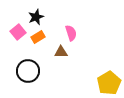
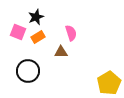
pink square: rotated 28 degrees counterclockwise
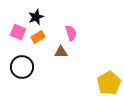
black circle: moved 6 px left, 4 px up
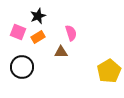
black star: moved 2 px right, 1 px up
yellow pentagon: moved 12 px up
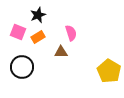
black star: moved 1 px up
yellow pentagon: rotated 10 degrees counterclockwise
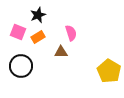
black circle: moved 1 px left, 1 px up
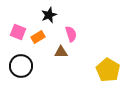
black star: moved 11 px right
pink semicircle: moved 1 px down
yellow pentagon: moved 1 px left, 1 px up
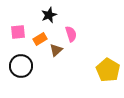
pink square: rotated 28 degrees counterclockwise
orange rectangle: moved 2 px right, 2 px down
brown triangle: moved 5 px left, 2 px up; rotated 40 degrees counterclockwise
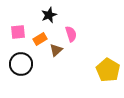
black circle: moved 2 px up
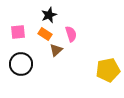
orange rectangle: moved 5 px right, 5 px up; rotated 64 degrees clockwise
yellow pentagon: rotated 30 degrees clockwise
